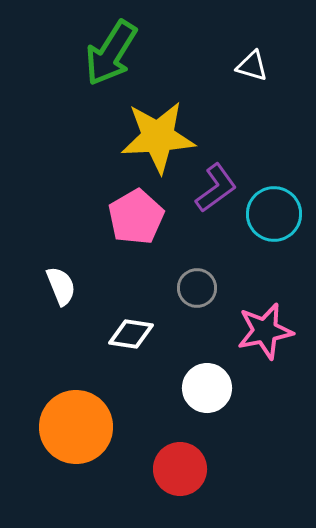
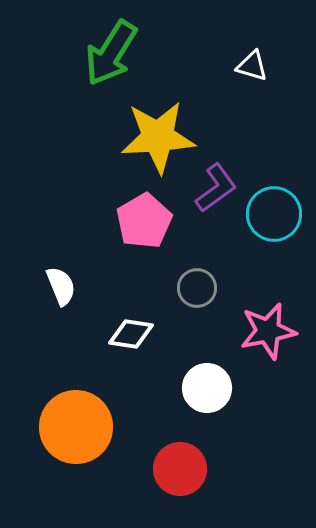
pink pentagon: moved 8 px right, 4 px down
pink star: moved 3 px right
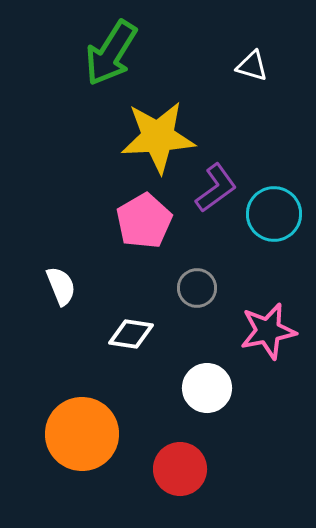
orange circle: moved 6 px right, 7 px down
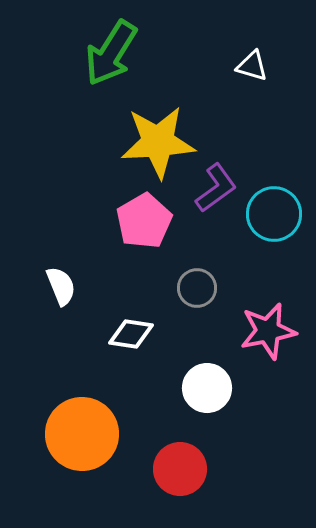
yellow star: moved 5 px down
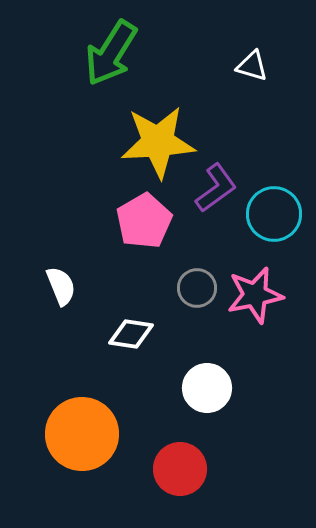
pink star: moved 13 px left, 36 px up
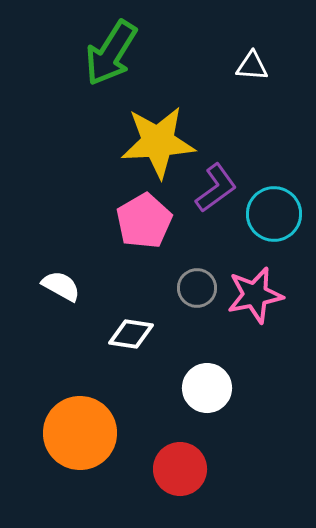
white triangle: rotated 12 degrees counterclockwise
white semicircle: rotated 39 degrees counterclockwise
orange circle: moved 2 px left, 1 px up
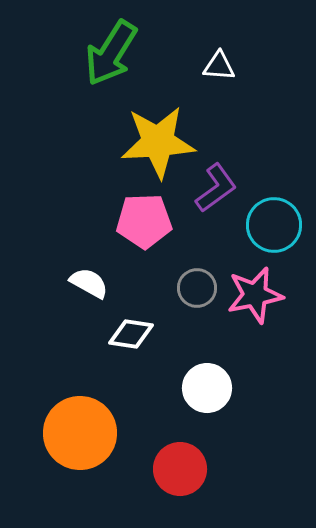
white triangle: moved 33 px left
cyan circle: moved 11 px down
pink pentagon: rotated 28 degrees clockwise
white semicircle: moved 28 px right, 3 px up
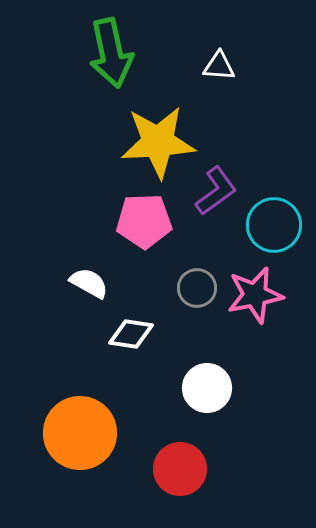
green arrow: rotated 44 degrees counterclockwise
purple L-shape: moved 3 px down
